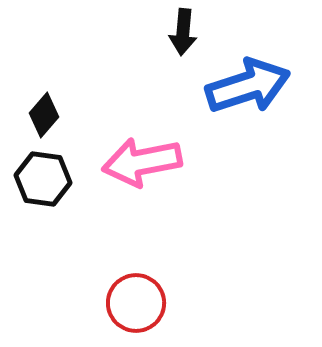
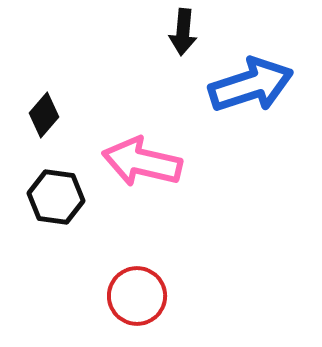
blue arrow: moved 3 px right, 1 px up
pink arrow: rotated 24 degrees clockwise
black hexagon: moved 13 px right, 18 px down
red circle: moved 1 px right, 7 px up
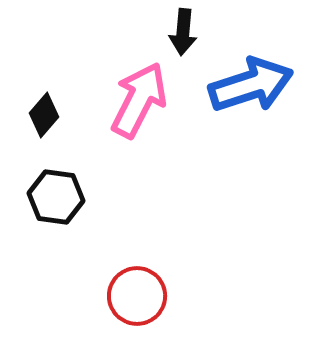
pink arrow: moved 3 px left, 62 px up; rotated 104 degrees clockwise
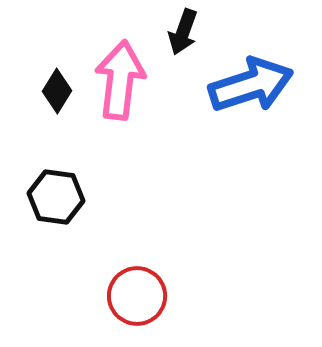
black arrow: rotated 15 degrees clockwise
pink arrow: moved 19 px left, 20 px up; rotated 20 degrees counterclockwise
black diamond: moved 13 px right, 24 px up; rotated 9 degrees counterclockwise
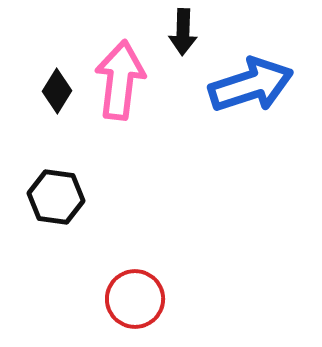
black arrow: rotated 18 degrees counterclockwise
red circle: moved 2 px left, 3 px down
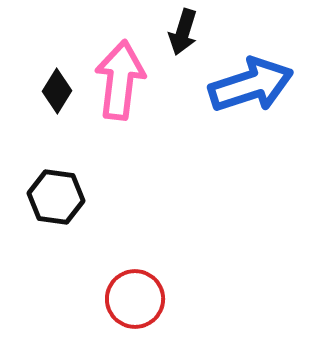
black arrow: rotated 15 degrees clockwise
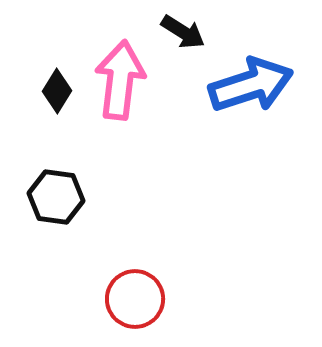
black arrow: rotated 75 degrees counterclockwise
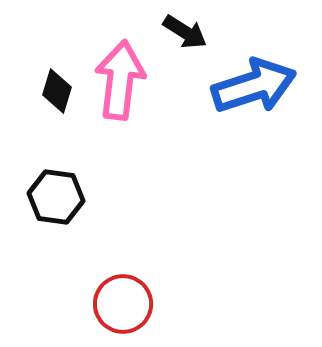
black arrow: moved 2 px right
blue arrow: moved 3 px right, 1 px down
black diamond: rotated 15 degrees counterclockwise
red circle: moved 12 px left, 5 px down
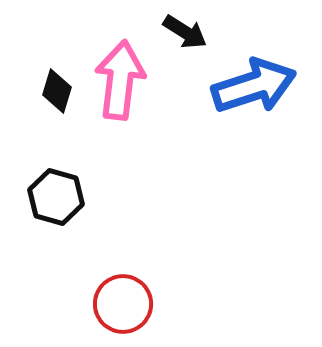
black hexagon: rotated 8 degrees clockwise
